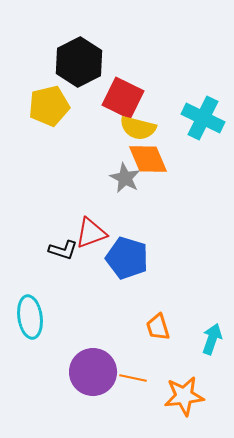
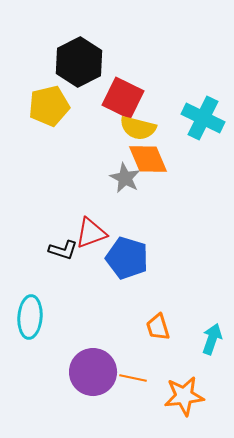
cyan ellipse: rotated 12 degrees clockwise
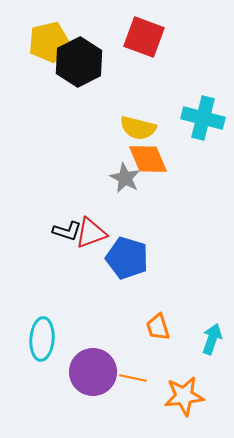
red square: moved 21 px right, 61 px up; rotated 6 degrees counterclockwise
yellow pentagon: moved 64 px up
cyan cross: rotated 12 degrees counterclockwise
black L-shape: moved 4 px right, 19 px up
cyan ellipse: moved 12 px right, 22 px down
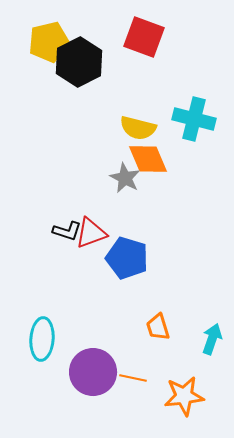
cyan cross: moved 9 px left, 1 px down
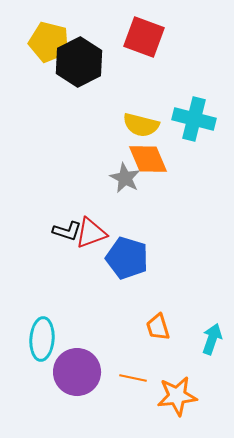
yellow pentagon: rotated 27 degrees clockwise
yellow semicircle: moved 3 px right, 3 px up
purple circle: moved 16 px left
orange star: moved 7 px left
